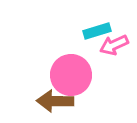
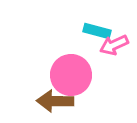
cyan rectangle: rotated 32 degrees clockwise
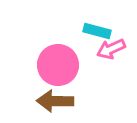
pink arrow: moved 3 px left, 4 px down
pink circle: moved 13 px left, 10 px up
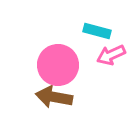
pink arrow: moved 6 px down
brown arrow: moved 1 px left, 4 px up; rotated 9 degrees clockwise
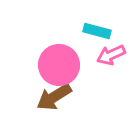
pink circle: moved 1 px right
brown arrow: rotated 42 degrees counterclockwise
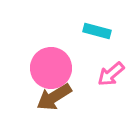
pink arrow: moved 19 px down; rotated 16 degrees counterclockwise
pink circle: moved 8 px left, 3 px down
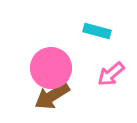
brown arrow: moved 2 px left, 1 px up
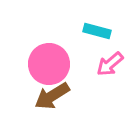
pink circle: moved 2 px left, 4 px up
pink arrow: moved 1 px left, 10 px up
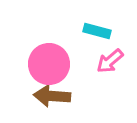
pink arrow: moved 3 px up
brown arrow: rotated 36 degrees clockwise
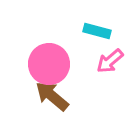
brown arrow: rotated 36 degrees clockwise
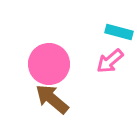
cyan rectangle: moved 22 px right, 1 px down
brown arrow: moved 3 px down
